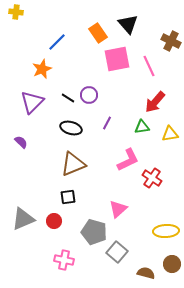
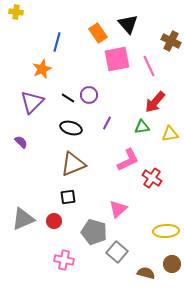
blue line: rotated 30 degrees counterclockwise
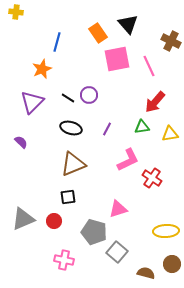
purple line: moved 6 px down
pink triangle: rotated 24 degrees clockwise
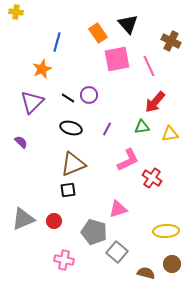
black square: moved 7 px up
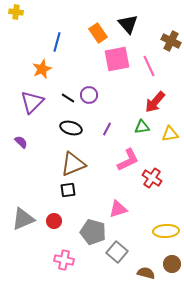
gray pentagon: moved 1 px left
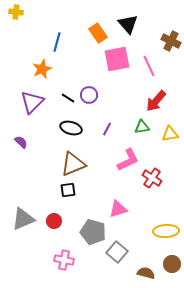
red arrow: moved 1 px right, 1 px up
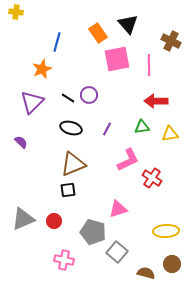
pink line: moved 1 px up; rotated 25 degrees clockwise
red arrow: rotated 50 degrees clockwise
